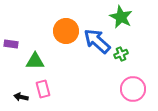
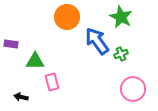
orange circle: moved 1 px right, 14 px up
blue arrow: rotated 12 degrees clockwise
pink rectangle: moved 9 px right, 7 px up
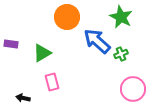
blue arrow: rotated 12 degrees counterclockwise
green triangle: moved 7 px right, 8 px up; rotated 30 degrees counterclockwise
black arrow: moved 2 px right, 1 px down
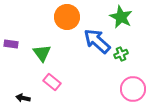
green triangle: rotated 36 degrees counterclockwise
pink rectangle: rotated 36 degrees counterclockwise
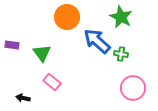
purple rectangle: moved 1 px right, 1 px down
green cross: rotated 32 degrees clockwise
pink circle: moved 1 px up
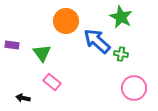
orange circle: moved 1 px left, 4 px down
pink circle: moved 1 px right
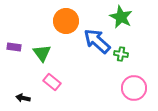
purple rectangle: moved 2 px right, 2 px down
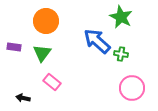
orange circle: moved 20 px left
green triangle: rotated 12 degrees clockwise
pink circle: moved 2 px left
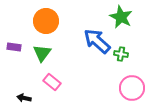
black arrow: moved 1 px right
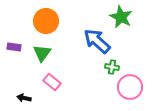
green cross: moved 9 px left, 13 px down
pink circle: moved 2 px left, 1 px up
